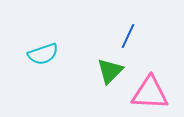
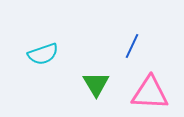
blue line: moved 4 px right, 10 px down
green triangle: moved 14 px left, 13 px down; rotated 16 degrees counterclockwise
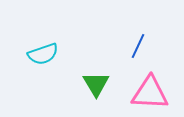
blue line: moved 6 px right
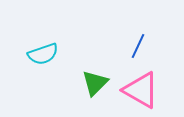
green triangle: moved 1 px left, 1 px up; rotated 16 degrees clockwise
pink triangle: moved 9 px left, 3 px up; rotated 27 degrees clockwise
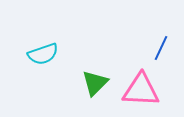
blue line: moved 23 px right, 2 px down
pink triangle: rotated 27 degrees counterclockwise
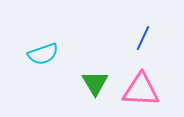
blue line: moved 18 px left, 10 px up
green triangle: rotated 16 degrees counterclockwise
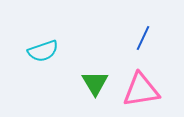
cyan semicircle: moved 3 px up
pink triangle: rotated 12 degrees counterclockwise
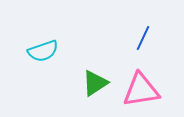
green triangle: rotated 28 degrees clockwise
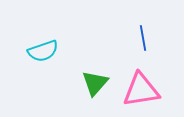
blue line: rotated 35 degrees counterclockwise
green triangle: rotated 16 degrees counterclockwise
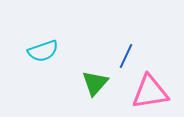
blue line: moved 17 px left, 18 px down; rotated 35 degrees clockwise
pink triangle: moved 9 px right, 2 px down
